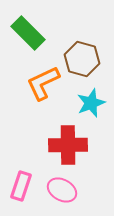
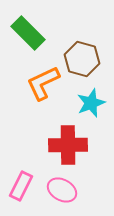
pink rectangle: rotated 8 degrees clockwise
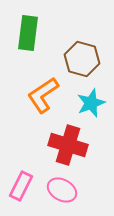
green rectangle: rotated 52 degrees clockwise
orange L-shape: moved 12 px down; rotated 9 degrees counterclockwise
red cross: rotated 18 degrees clockwise
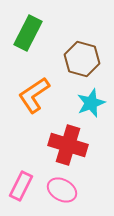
green rectangle: rotated 20 degrees clockwise
orange L-shape: moved 9 px left
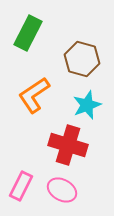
cyan star: moved 4 px left, 2 px down
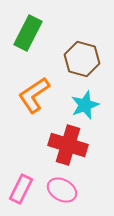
cyan star: moved 2 px left
pink rectangle: moved 3 px down
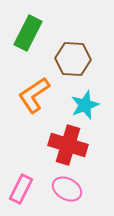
brown hexagon: moved 9 px left; rotated 12 degrees counterclockwise
pink ellipse: moved 5 px right, 1 px up
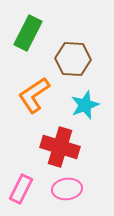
red cross: moved 8 px left, 2 px down
pink ellipse: rotated 36 degrees counterclockwise
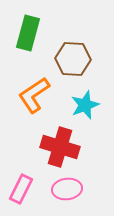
green rectangle: rotated 12 degrees counterclockwise
